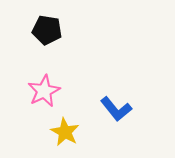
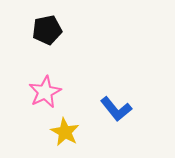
black pentagon: rotated 20 degrees counterclockwise
pink star: moved 1 px right, 1 px down
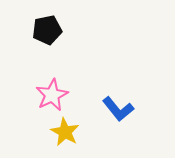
pink star: moved 7 px right, 3 px down
blue L-shape: moved 2 px right
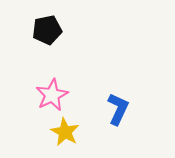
blue L-shape: rotated 116 degrees counterclockwise
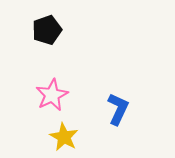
black pentagon: rotated 8 degrees counterclockwise
yellow star: moved 1 px left, 5 px down
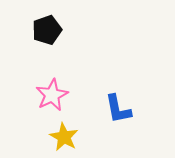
blue L-shape: rotated 144 degrees clockwise
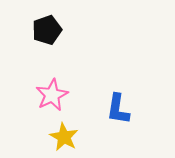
blue L-shape: rotated 20 degrees clockwise
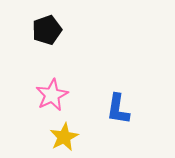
yellow star: rotated 16 degrees clockwise
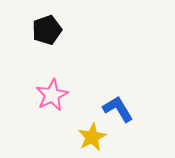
blue L-shape: rotated 140 degrees clockwise
yellow star: moved 28 px right
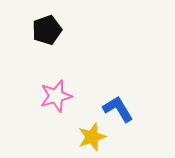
pink star: moved 4 px right, 1 px down; rotated 12 degrees clockwise
yellow star: rotated 8 degrees clockwise
